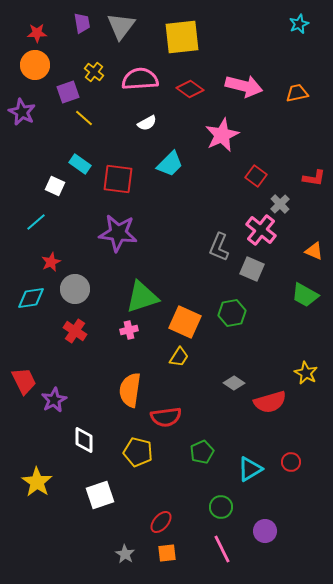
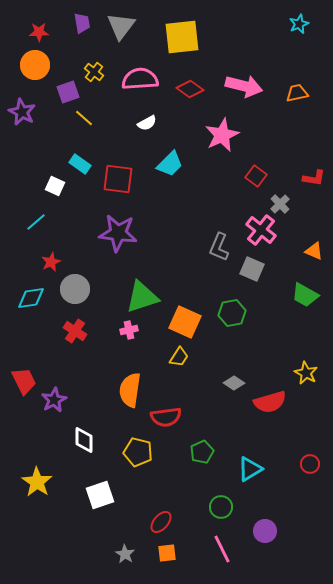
red star at (37, 33): moved 2 px right, 1 px up
red circle at (291, 462): moved 19 px right, 2 px down
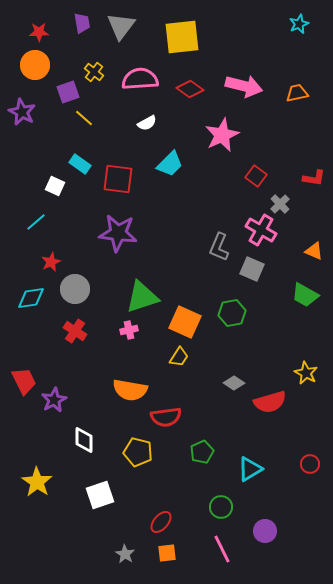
pink cross at (261, 230): rotated 8 degrees counterclockwise
orange semicircle at (130, 390): rotated 88 degrees counterclockwise
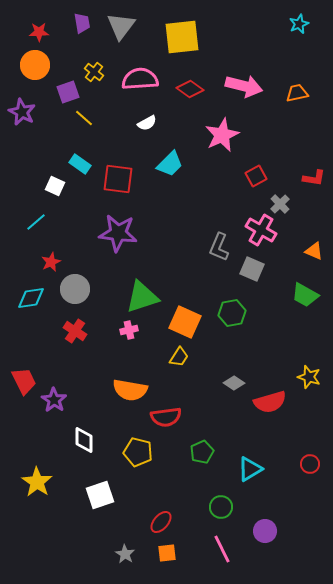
red square at (256, 176): rotated 25 degrees clockwise
yellow star at (306, 373): moved 3 px right, 4 px down; rotated 10 degrees counterclockwise
purple star at (54, 400): rotated 10 degrees counterclockwise
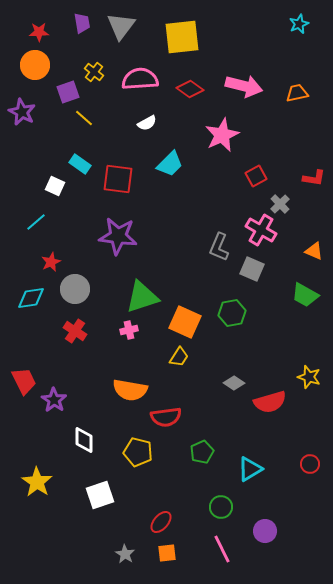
purple star at (118, 233): moved 3 px down
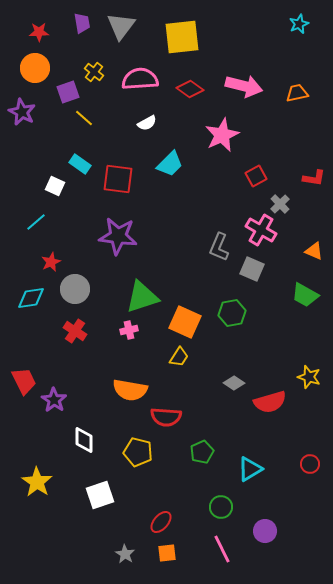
orange circle at (35, 65): moved 3 px down
red semicircle at (166, 417): rotated 12 degrees clockwise
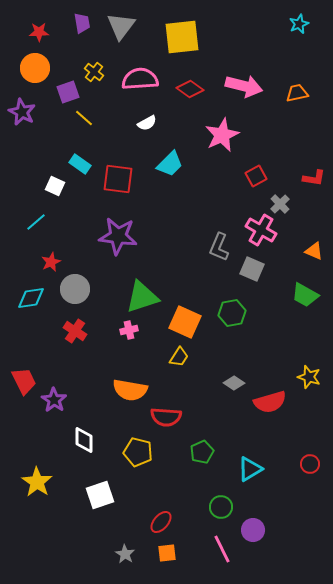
purple circle at (265, 531): moved 12 px left, 1 px up
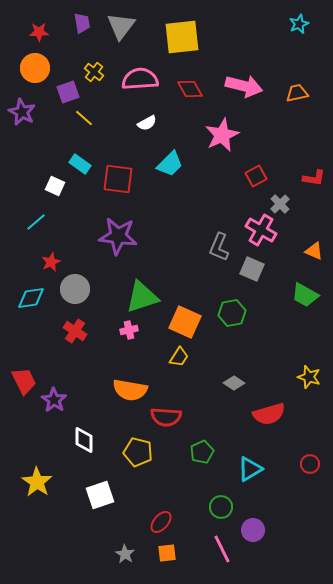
red diamond at (190, 89): rotated 24 degrees clockwise
red semicircle at (270, 402): moved 1 px left, 12 px down
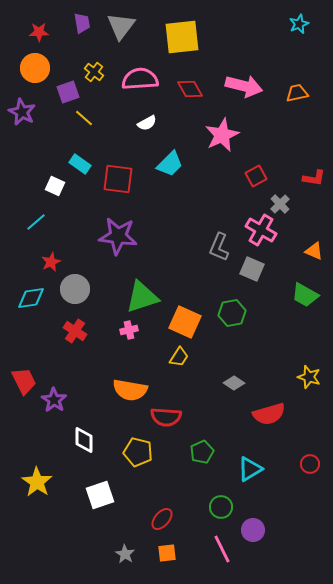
red ellipse at (161, 522): moved 1 px right, 3 px up
